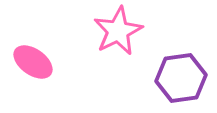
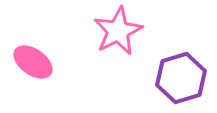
purple hexagon: rotated 9 degrees counterclockwise
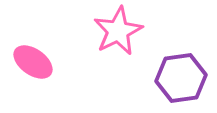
purple hexagon: rotated 9 degrees clockwise
